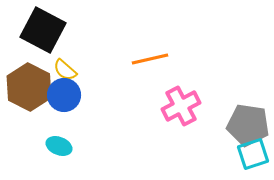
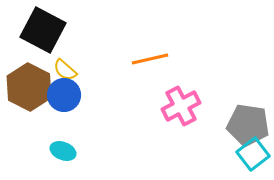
cyan ellipse: moved 4 px right, 5 px down
cyan square: rotated 20 degrees counterclockwise
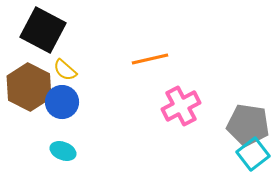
blue circle: moved 2 px left, 7 px down
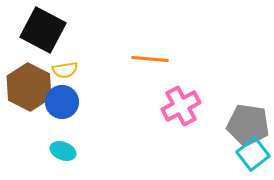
orange line: rotated 18 degrees clockwise
yellow semicircle: rotated 50 degrees counterclockwise
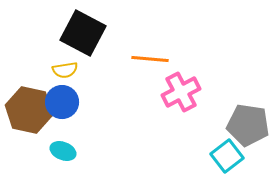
black square: moved 40 px right, 3 px down
brown hexagon: moved 23 px down; rotated 15 degrees counterclockwise
pink cross: moved 14 px up
cyan square: moved 26 px left, 2 px down
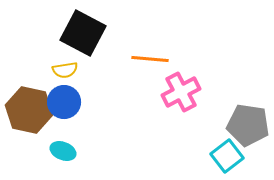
blue circle: moved 2 px right
